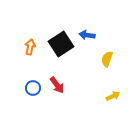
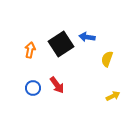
blue arrow: moved 2 px down
orange arrow: moved 3 px down
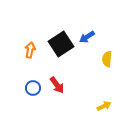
blue arrow: rotated 42 degrees counterclockwise
yellow semicircle: rotated 14 degrees counterclockwise
yellow arrow: moved 9 px left, 10 px down
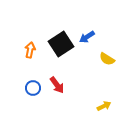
yellow semicircle: rotated 63 degrees counterclockwise
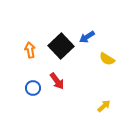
black square: moved 2 px down; rotated 10 degrees counterclockwise
orange arrow: rotated 21 degrees counterclockwise
red arrow: moved 4 px up
yellow arrow: rotated 16 degrees counterclockwise
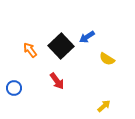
orange arrow: rotated 28 degrees counterclockwise
blue circle: moved 19 px left
